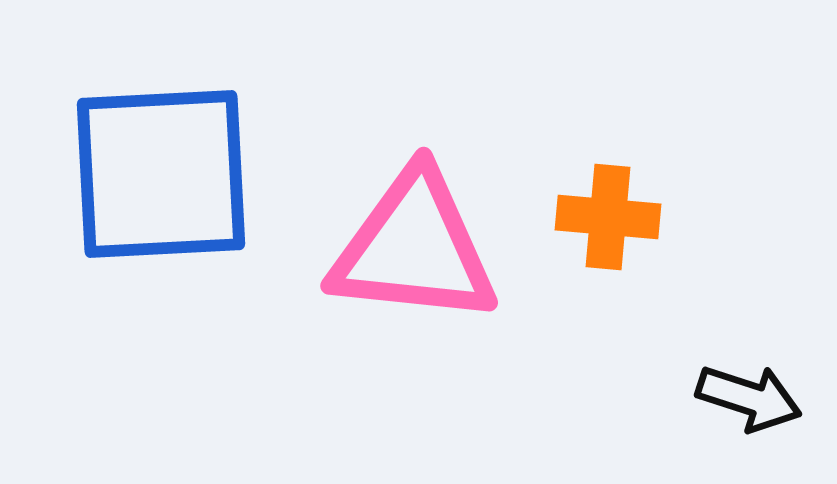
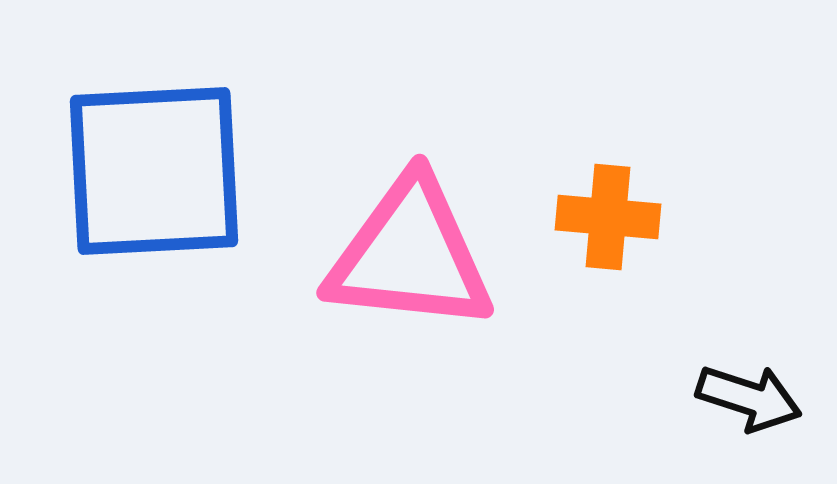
blue square: moved 7 px left, 3 px up
pink triangle: moved 4 px left, 7 px down
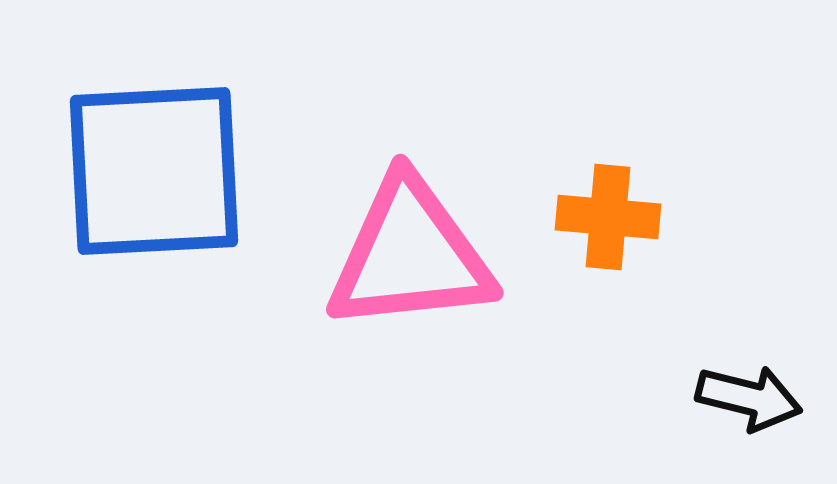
pink triangle: rotated 12 degrees counterclockwise
black arrow: rotated 4 degrees counterclockwise
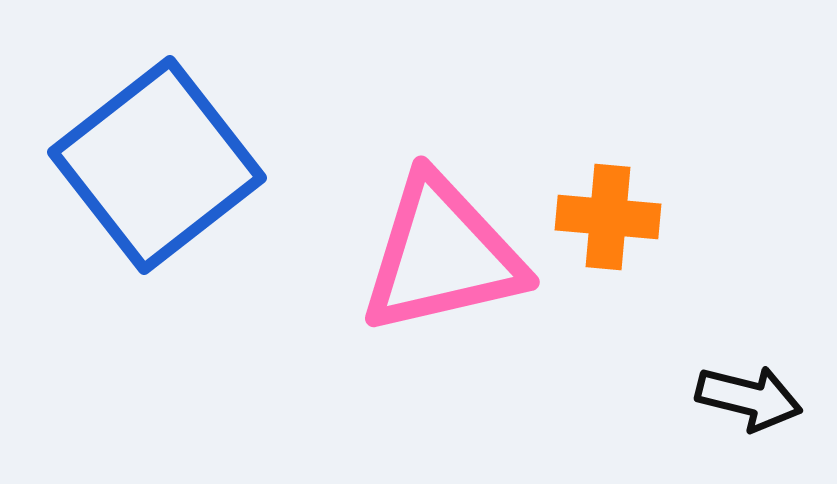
blue square: moved 3 px right, 6 px up; rotated 35 degrees counterclockwise
pink triangle: moved 32 px right; rotated 7 degrees counterclockwise
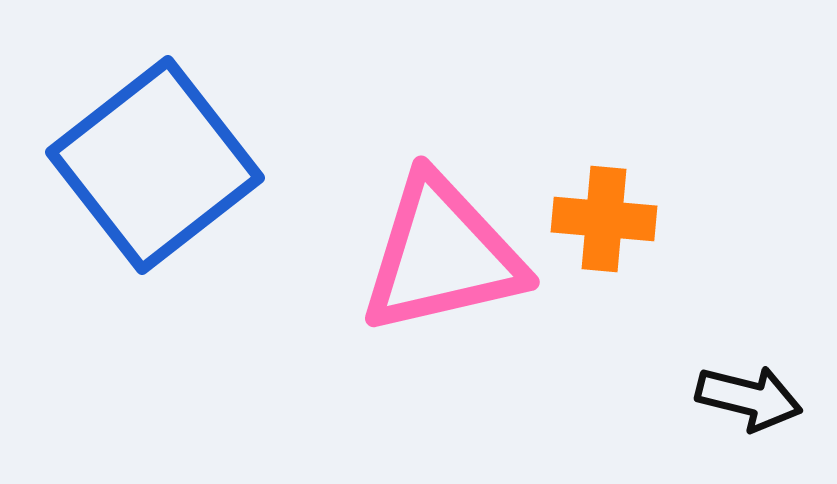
blue square: moved 2 px left
orange cross: moved 4 px left, 2 px down
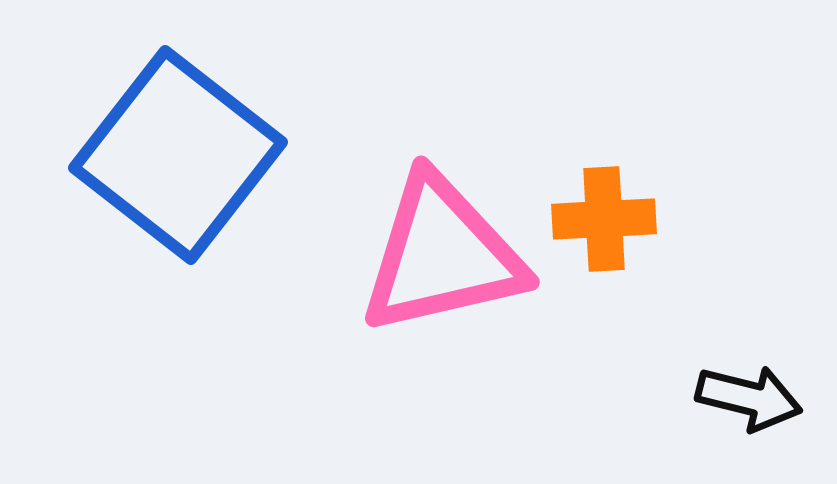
blue square: moved 23 px right, 10 px up; rotated 14 degrees counterclockwise
orange cross: rotated 8 degrees counterclockwise
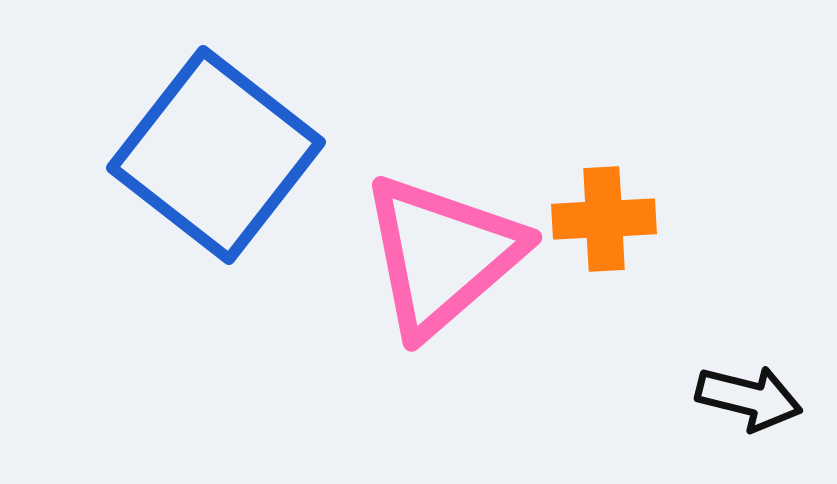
blue square: moved 38 px right
pink triangle: rotated 28 degrees counterclockwise
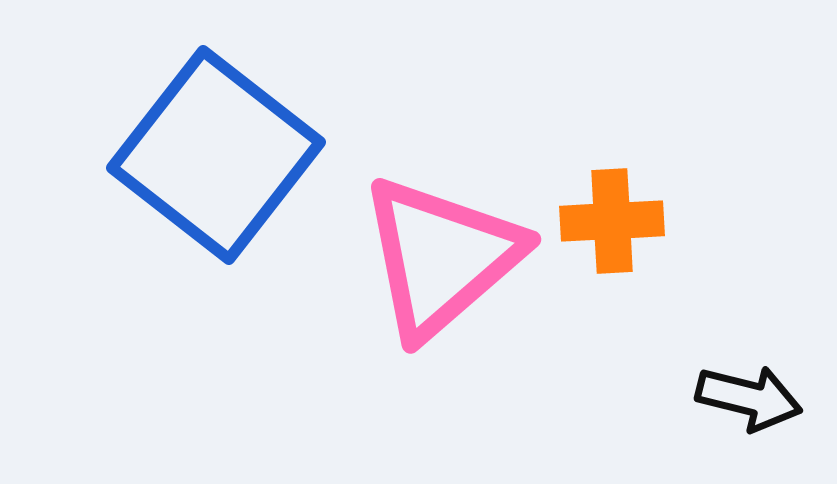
orange cross: moved 8 px right, 2 px down
pink triangle: moved 1 px left, 2 px down
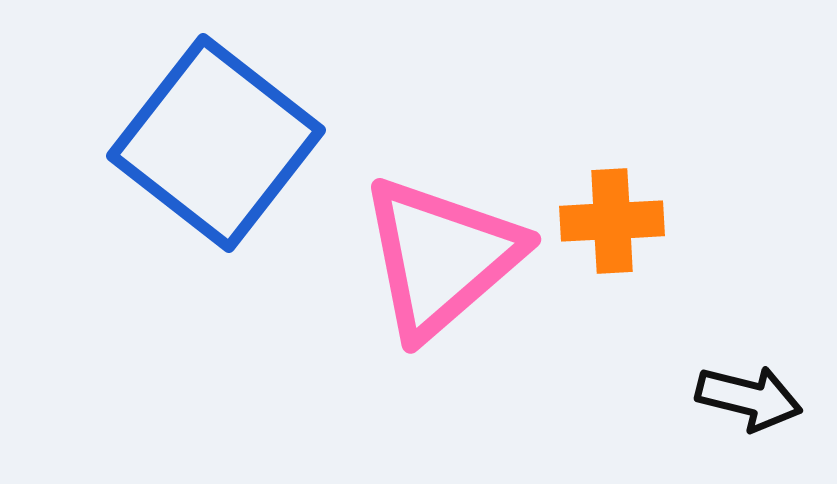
blue square: moved 12 px up
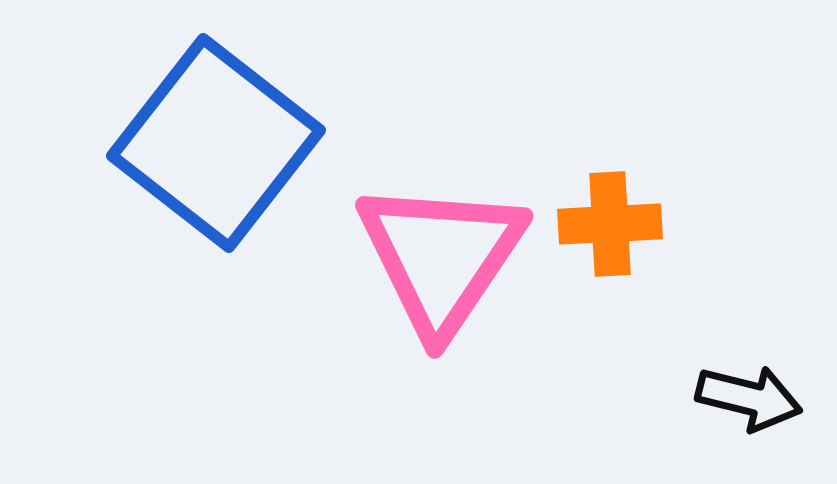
orange cross: moved 2 px left, 3 px down
pink triangle: rotated 15 degrees counterclockwise
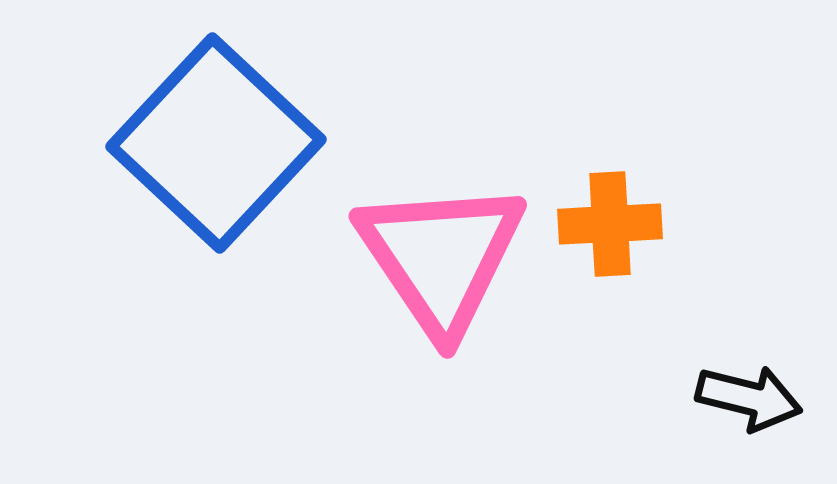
blue square: rotated 5 degrees clockwise
pink triangle: rotated 8 degrees counterclockwise
